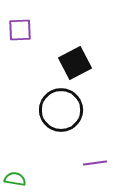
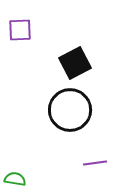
black circle: moved 9 px right
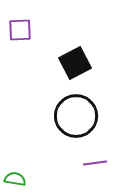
black circle: moved 6 px right, 6 px down
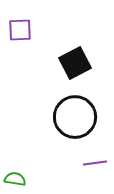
black circle: moved 1 px left, 1 px down
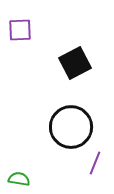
black circle: moved 4 px left, 10 px down
purple line: rotated 60 degrees counterclockwise
green semicircle: moved 4 px right
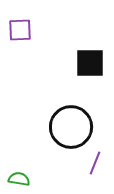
black square: moved 15 px right; rotated 28 degrees clockwise
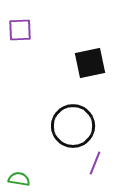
black square: rotated 12 degrees counterclockwise
black circle: moved 2 px right, 1 px up
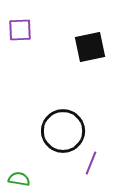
black square: moved 16 px up
black circle: moved 10 px left, 5 px down
purple line: moved 4 px left
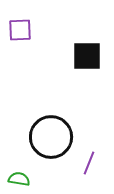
black square: moved 3 px left, 9 px down; rotated 12 degrees clockwise
black circle: moved 12 px left, 6 px down
purple line: moved 2 px left
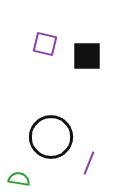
purple square: moved 25 px right, 14 px down; rotated 15 degrees clockwise
